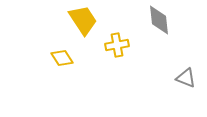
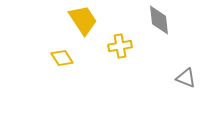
yellow cross: moved 3 px right, 1 px down
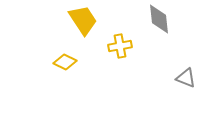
gray diamond: moved 1 px up
yellow diamond: moved 3 px right, 4 px down; rotated 30 degrees counterclockwise
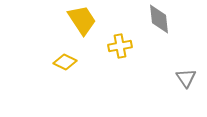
yellow trapezoid: moved 1 px left
gray triangle: rotated 35 degrees clockwise
